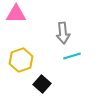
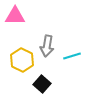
pink triangle: moved 1 px left, 2 px down
gray arrow: moved 16 px left, 13 px down; rotated 15 degrees clockwise
yellow hexagon: moved 1 px right; rotated 15 degrees counterclockwise
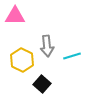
gray arrow: rotated 15 degrees counterclockwise
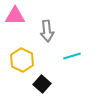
gray arrow: moved 15 px up
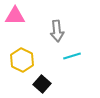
gray arrow: moved 10 px right
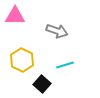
gray arrow: rotated 65 degrees counterclockwise
cyan line: moved 7 px left, 9 px down
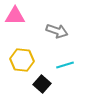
yellow hexagon: rotated 20 degrees counterclockwise
